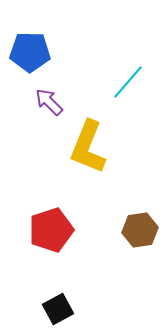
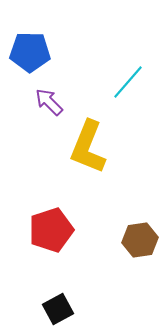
brown hexagon: moved 10 px down
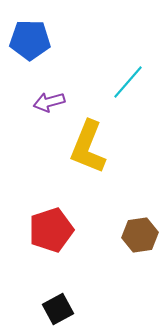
blue pentagon: moved 12 px up
purple arrow: rotated 60 degrees counterclockwise
brown hexagon: moved 5 px up
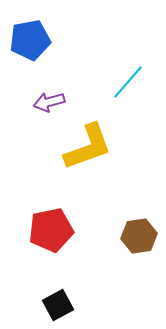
blue pentagon: rotated 12 degrees counterclockwise
yellow L-shape: rotated 132 degrees counterclockwise
red pentagon: rotated 6 degrees clockwise
brown hexagon: moved 1 px left, 1 px down
black square: moved 4 px up
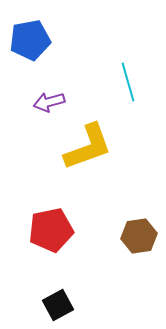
cyan line: rotated 57 degrees counterclockwise
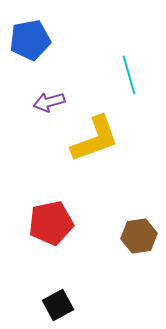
cyan line: moved 1 px right, 7 px up
yellow L-shape: moved 7 px right, 8 px up
red pentagon: moved 7 px up
